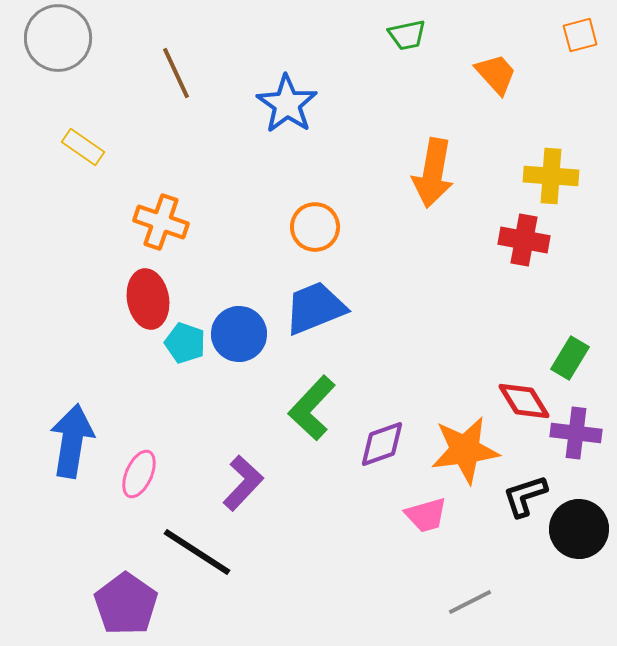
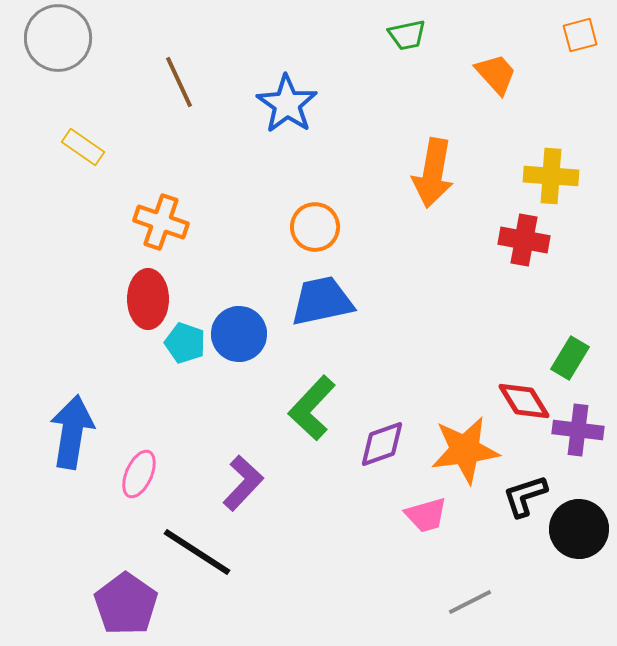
brown line: moved 3 px right, 9 px down
red ellipse: rotated 10 degrees clockwise
blue trapezoid: moved 7 px right, 7 px up; rotated 10 degrees clockwise
purple cross: moved 2 px right, 3 px up
blue arrow: moved 9 px up
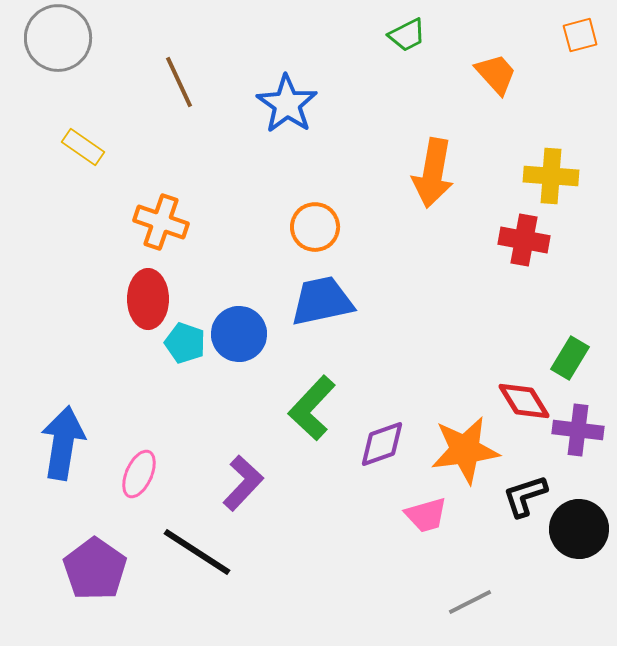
green trapezoid: rotated 15 degrees counterclockwise
blue arrow: moved 9 px left, 11 px down
purple pentagon: moved 31 px left, 35 px up
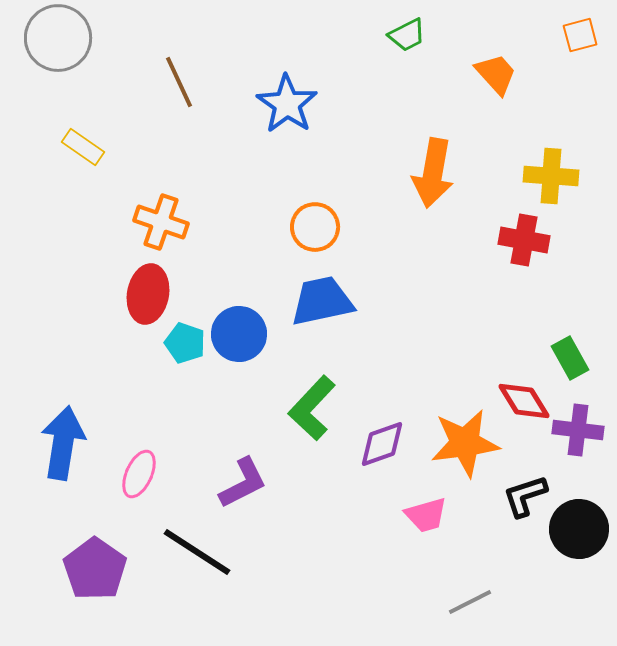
red ellipse: moved 5 px up; rotated 10 degrees clockwise
green rectangle: rotated 60 degrees counterclockwise
orange star: moved 7 px up
purple L-shape: rotated 20 degrees clockwise
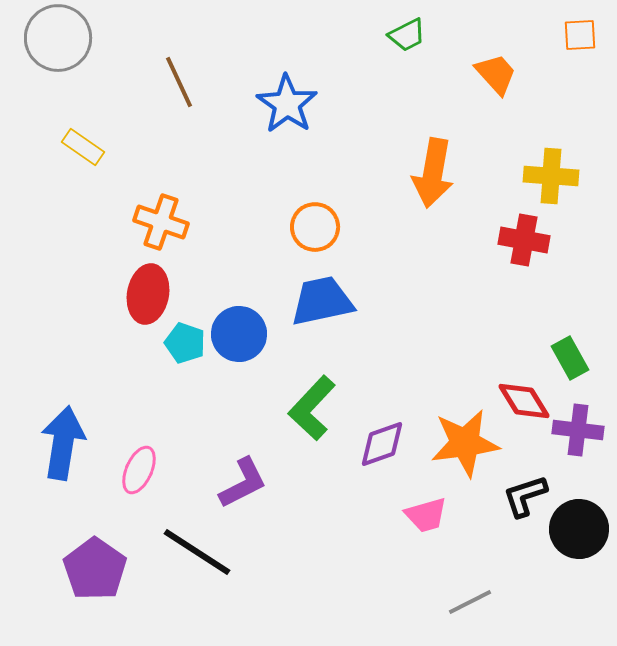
orange square: rotated 12 degrees clockwise
pink ellipse: moved 4 px up
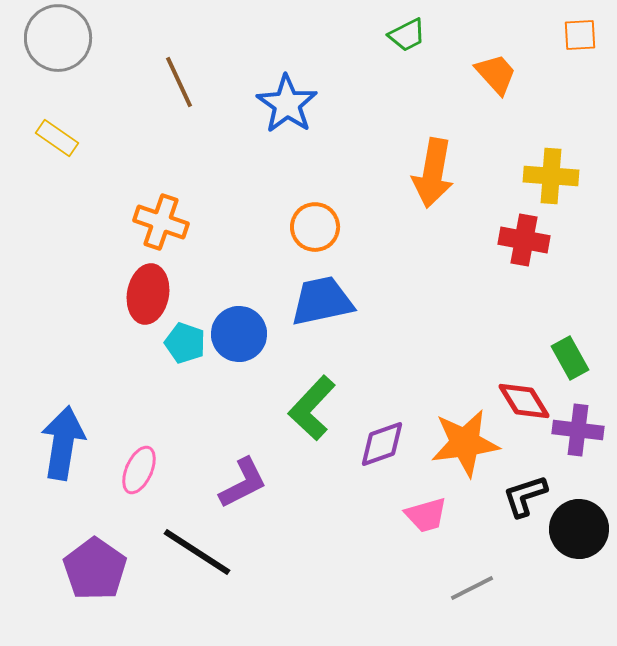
yellow rectangle: moved 26 px left, 9 px up
gray line: moved 2 px right, 14 px up
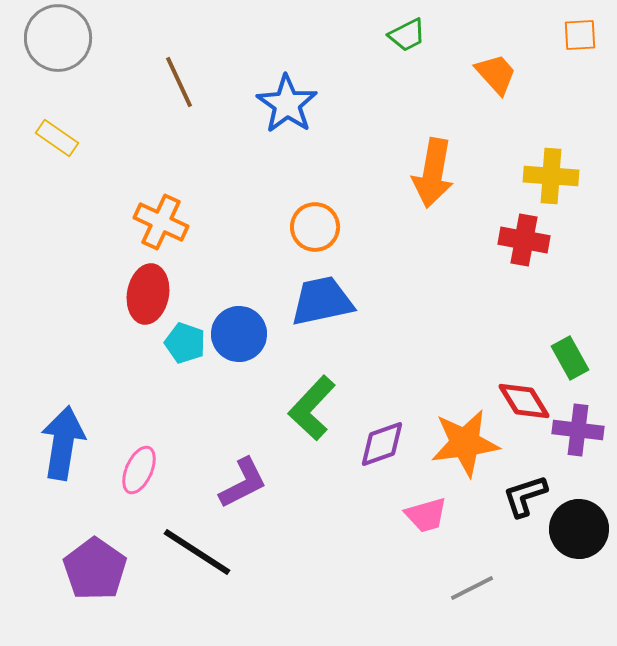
orange cross: rotated 6 degrees clockwise
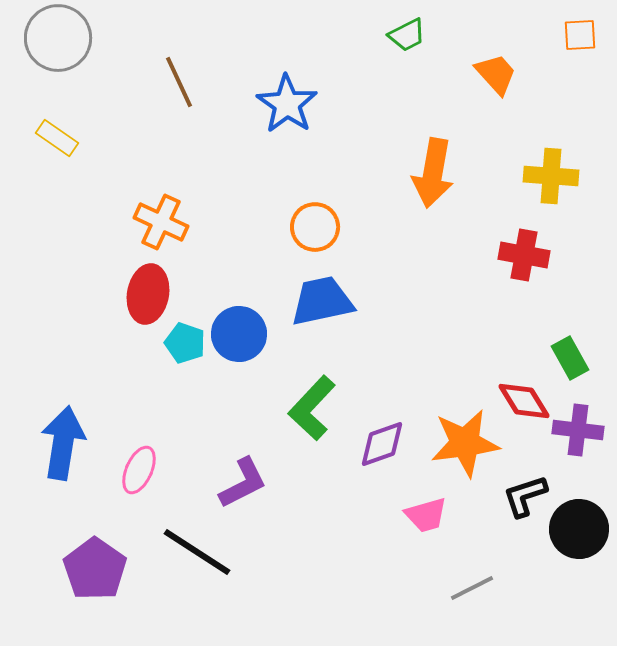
red cross: moved 15 px down
